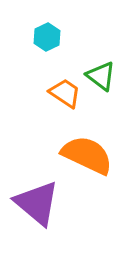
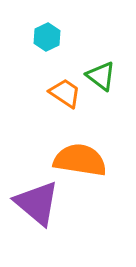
orange semicircle: moved 7 px left, 5 px down; rotated 16 degrees counterclockwise
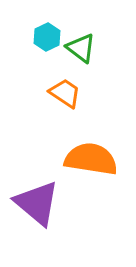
green triangle: moved 20 px left, 28 px up
orange semicircle: moved 11 px right, 1 px up
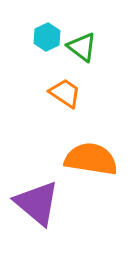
green triangle: moved 1 px right, 1 px up
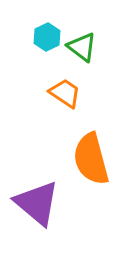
orange semicircle: rotated 114 degrees counterclockwise
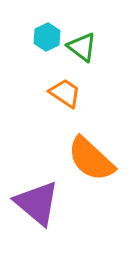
orange semicircle: rotated 32 degrees counterclockwise
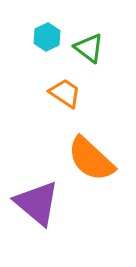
green triangle: moved 7 px right, 1 px down
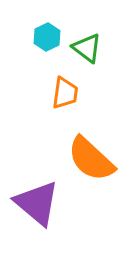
green triangle: moved 2 px left
orange trapezoid: rotated 64 degrees clockwise
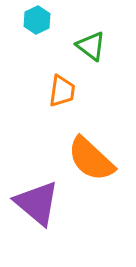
cyan hexagon: moved 10 px left, 17 px up
green triangle: moved 4 px right, 2 px up
orange trapezoid: moved 3 px left, 2 px up
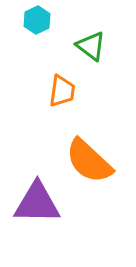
orange semicircle: moved 2 px left, 2 px down
purple triangle: rotated 39 degrees counterclockwise
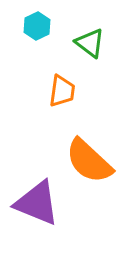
cyan hexagon: moved 6 px down
green triangle: moved 1 px left, 3 px up
purple triangle: rotated 21 degrees clockwise
